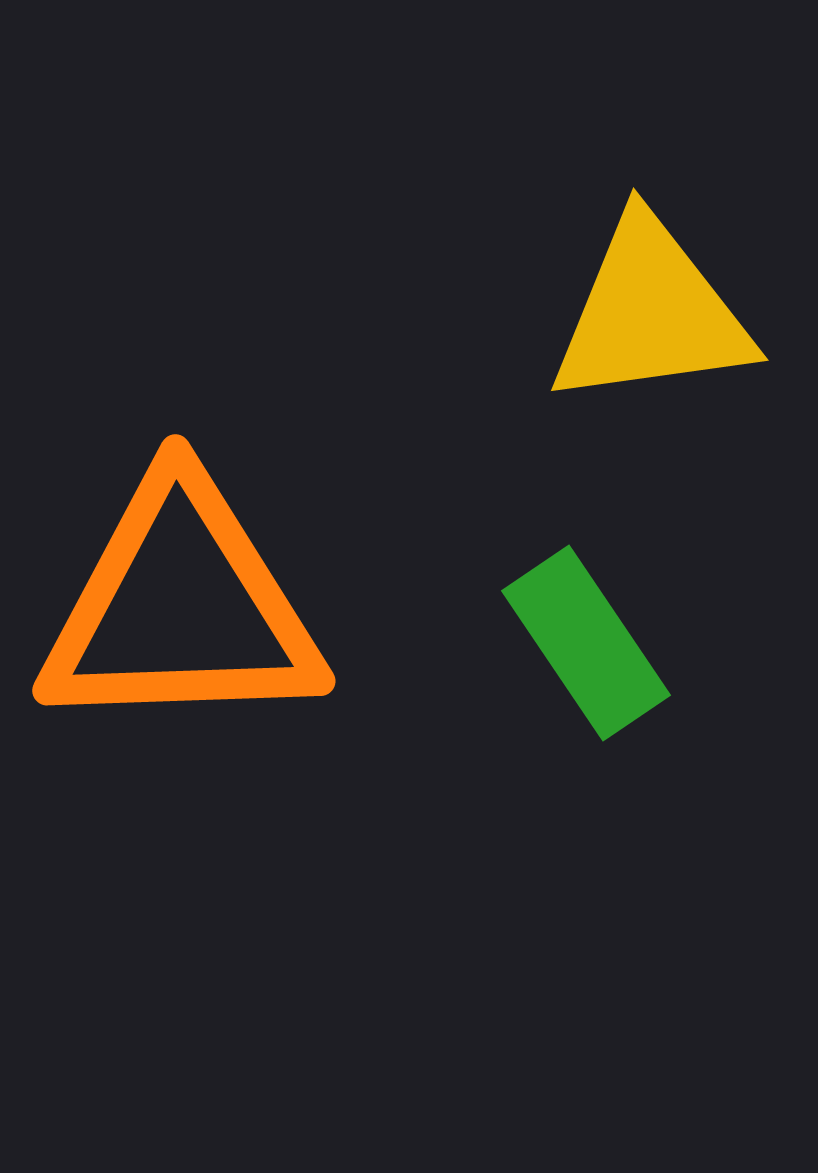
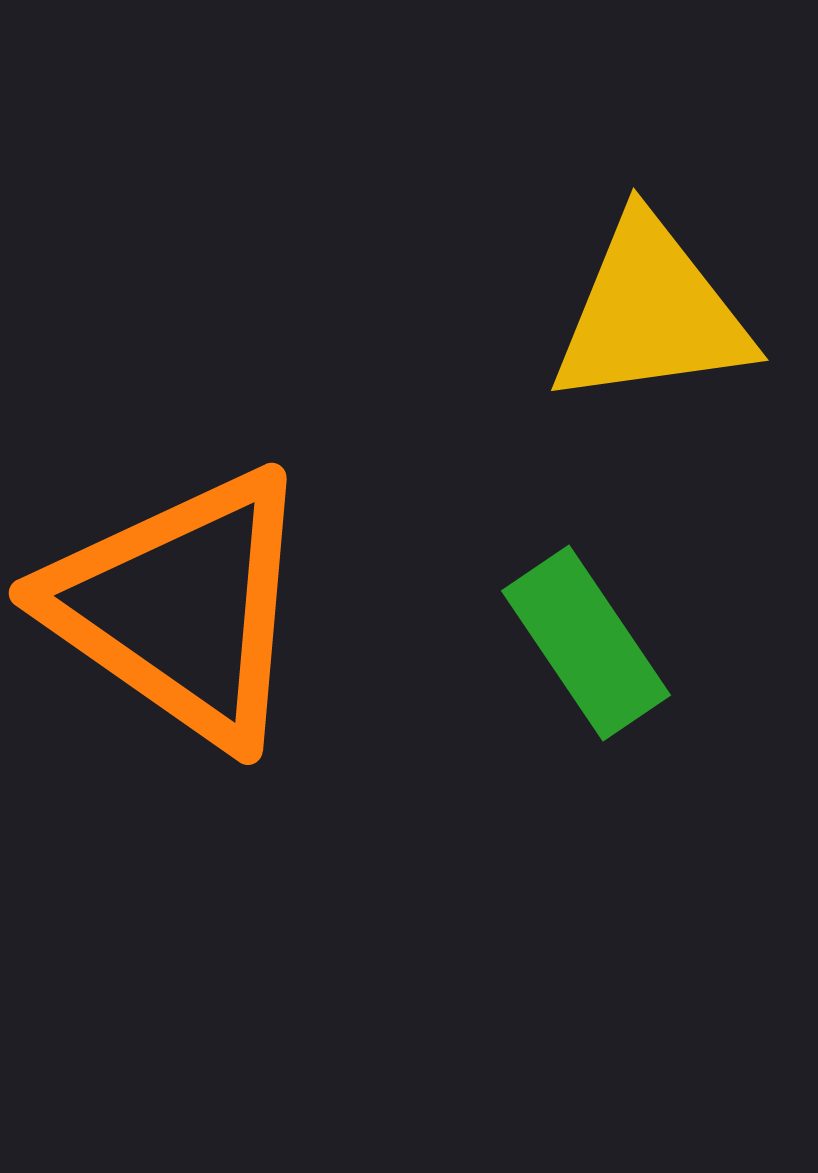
orange triangle: rotated 37 degrees clockwise
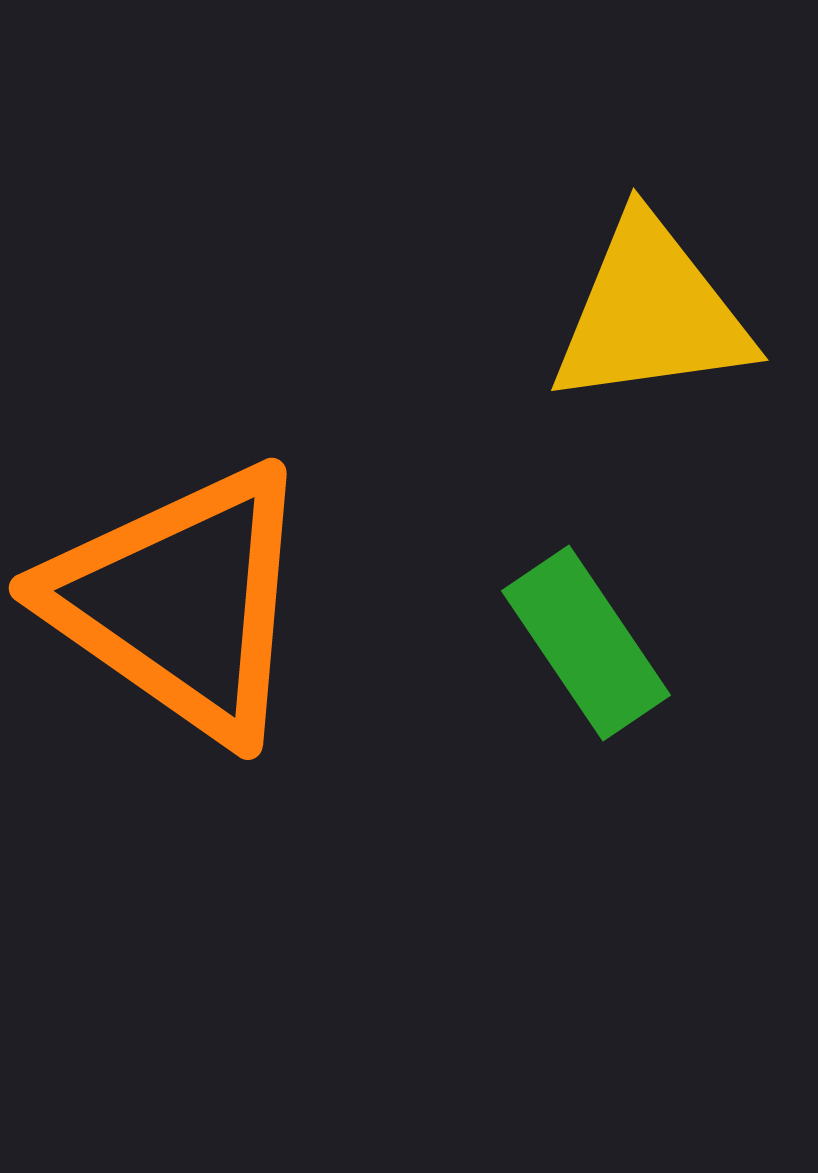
orange triangle: moved 5 px up
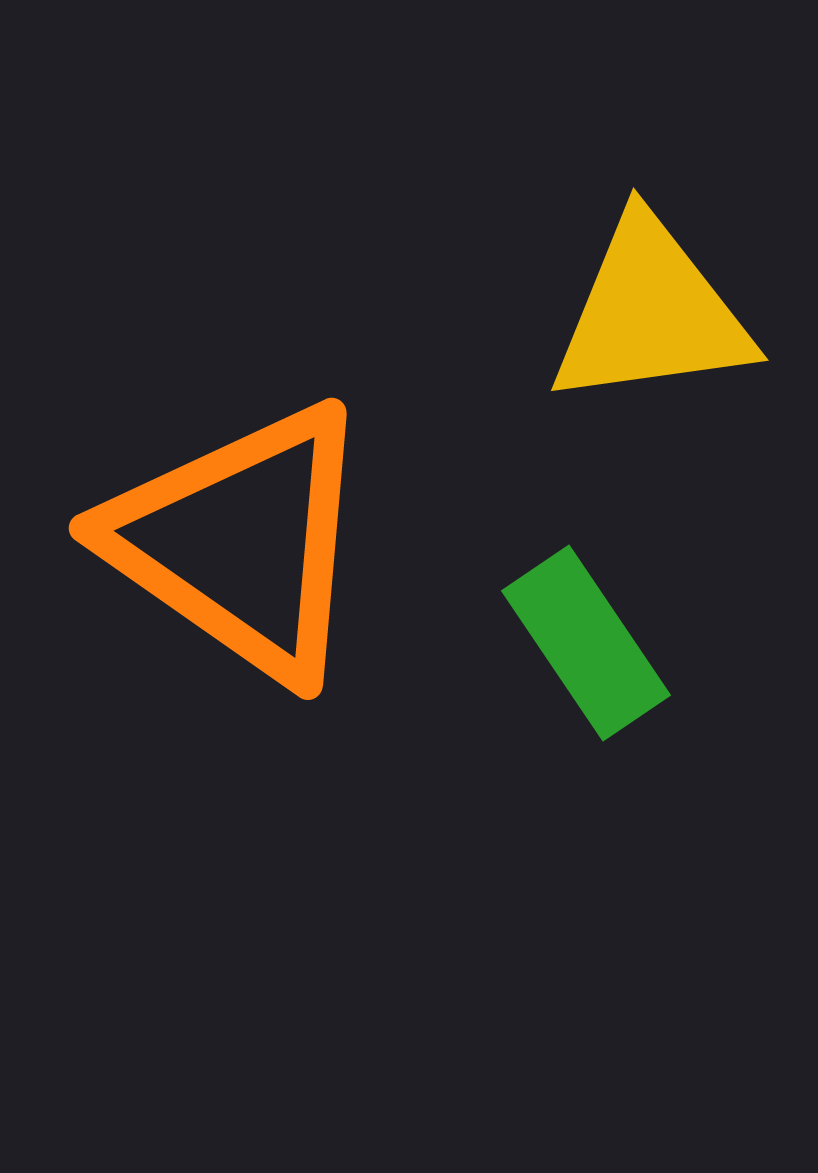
orange triangle: moved 60 px right, 60 px up
